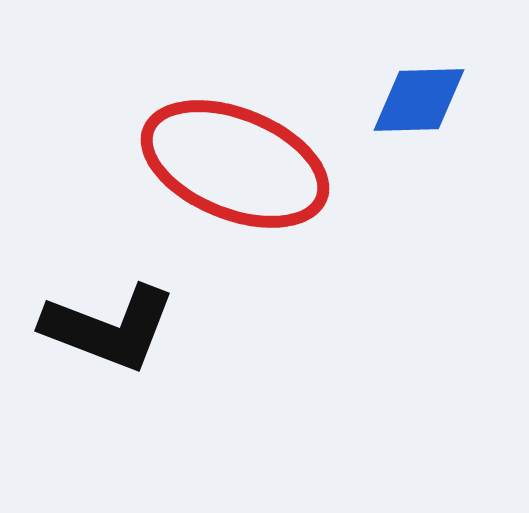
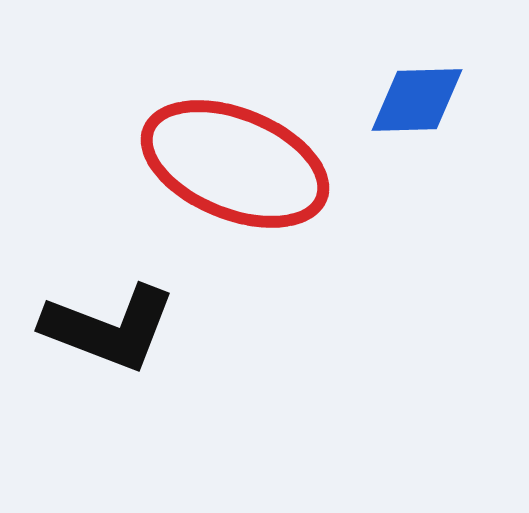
blue diamond: moved 2 px left
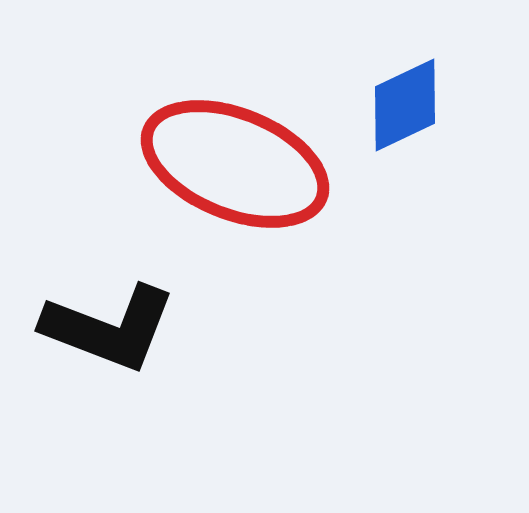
blue diamond: moved 12 px left, 5 px down; rotated 24 degrees counterclockwise
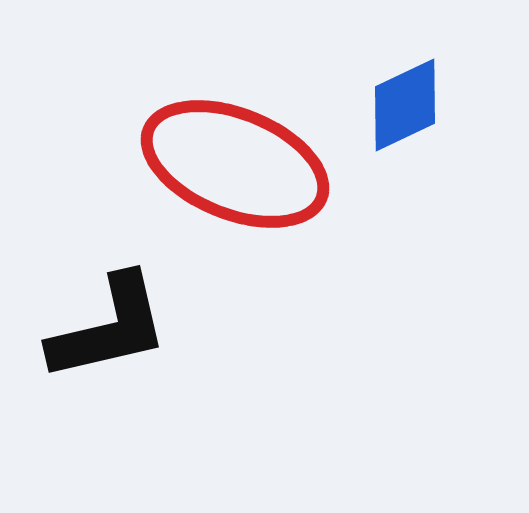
black L-shape: rotated 34 degrees counterclockwise
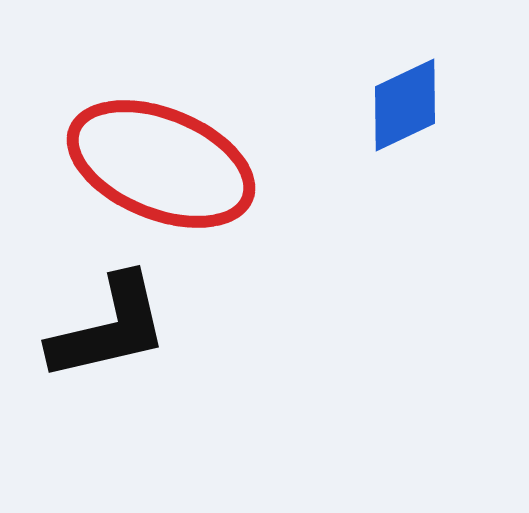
red ellipse: moved 74 px left
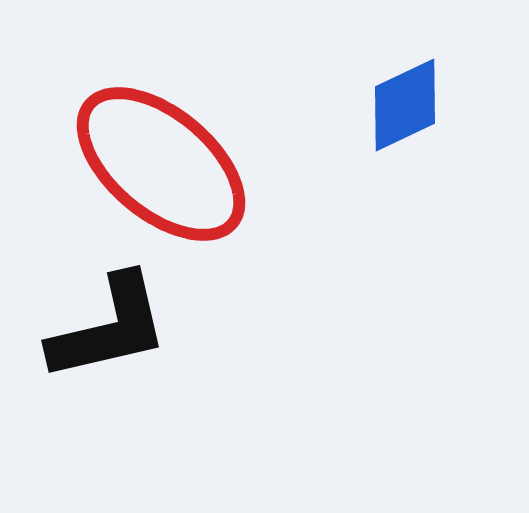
red ellipse: rotated 18 degrees clockwise
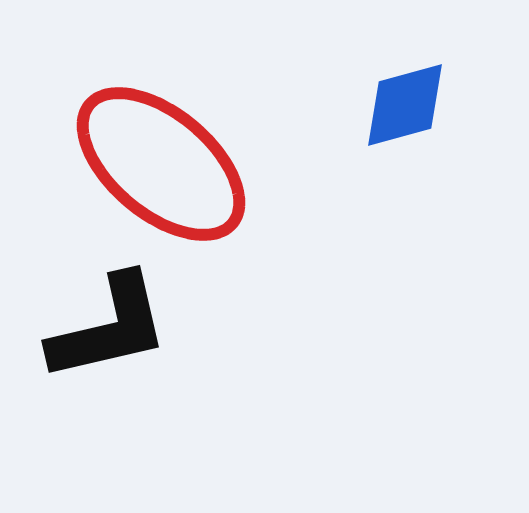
blue diamond: rotated 10 degrees clockwise
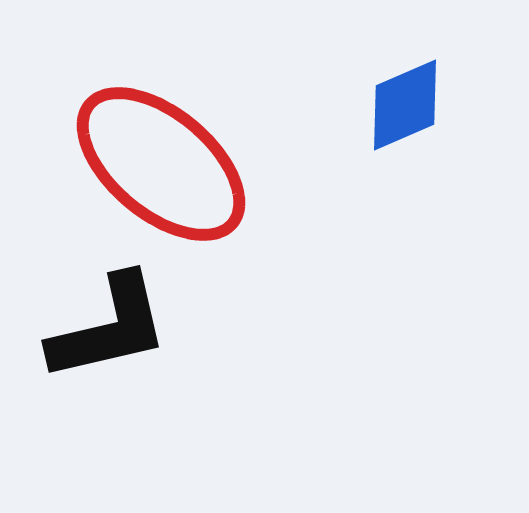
blue diamond: rotated 8 degrees counterclockwise
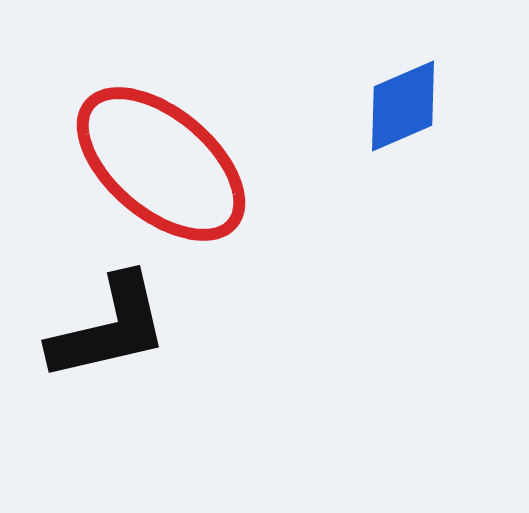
blue diamond: moved 2 px left, 1 px down
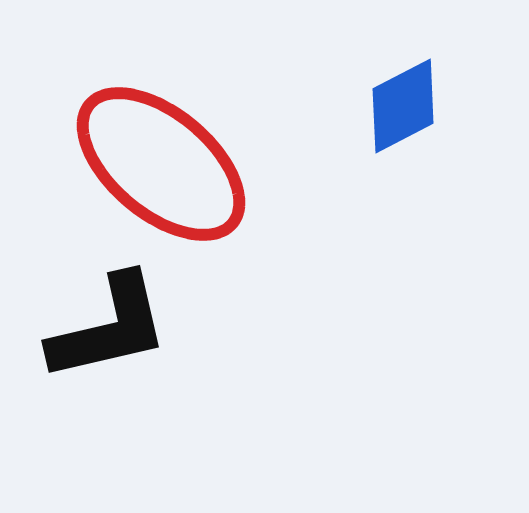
blue diamond: rotated 4 degrees counterclockwise
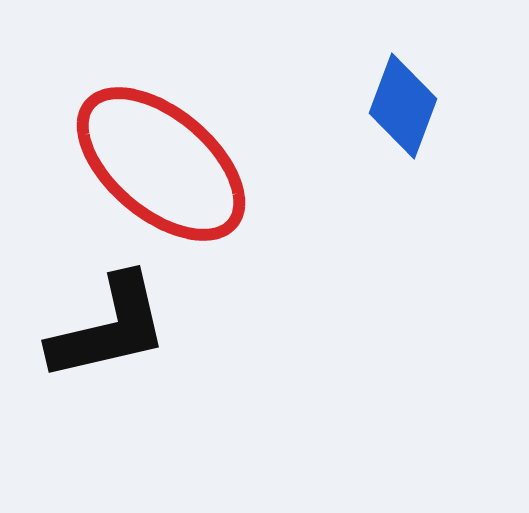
blue diamond: rotated 42 degrees counterclockwise
